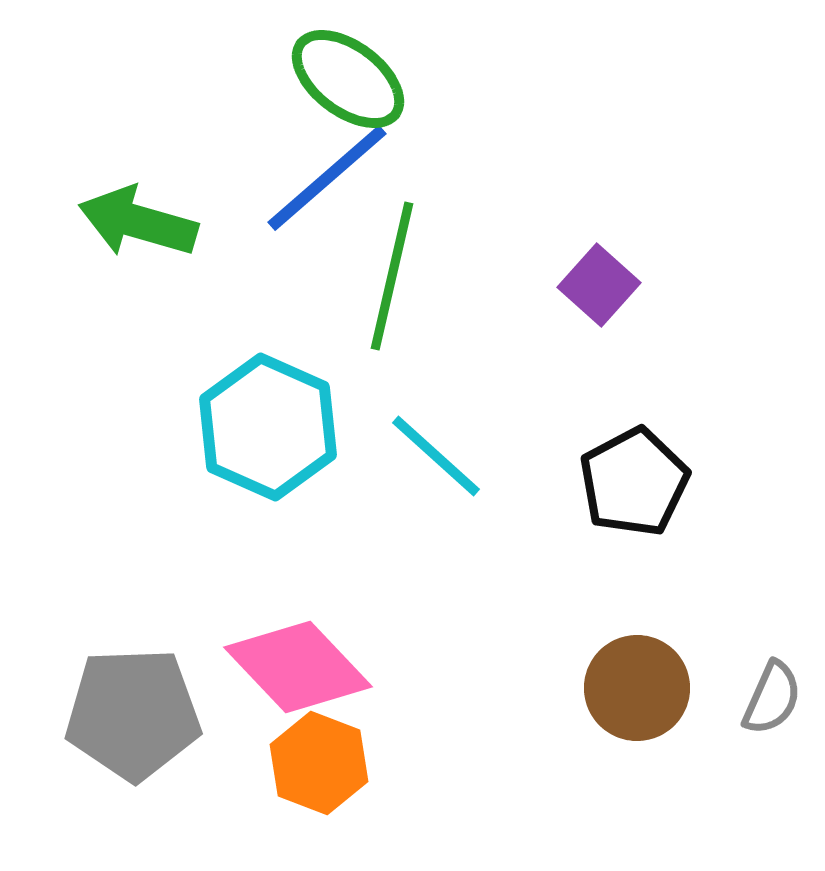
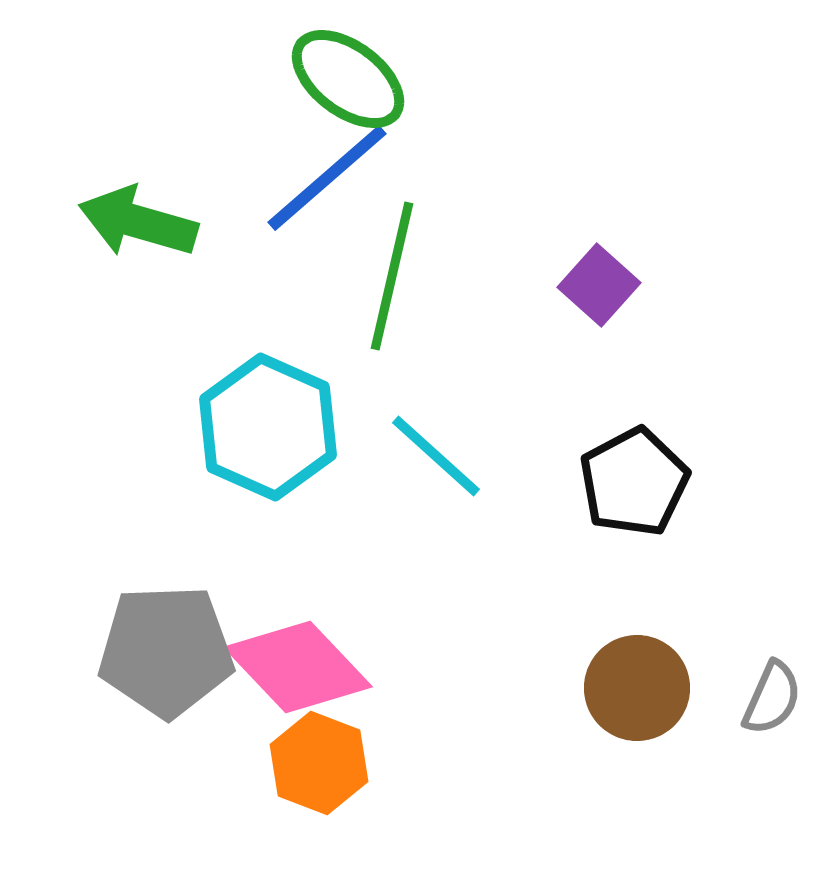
gray pentagon: moved 33 px right, 63 px up
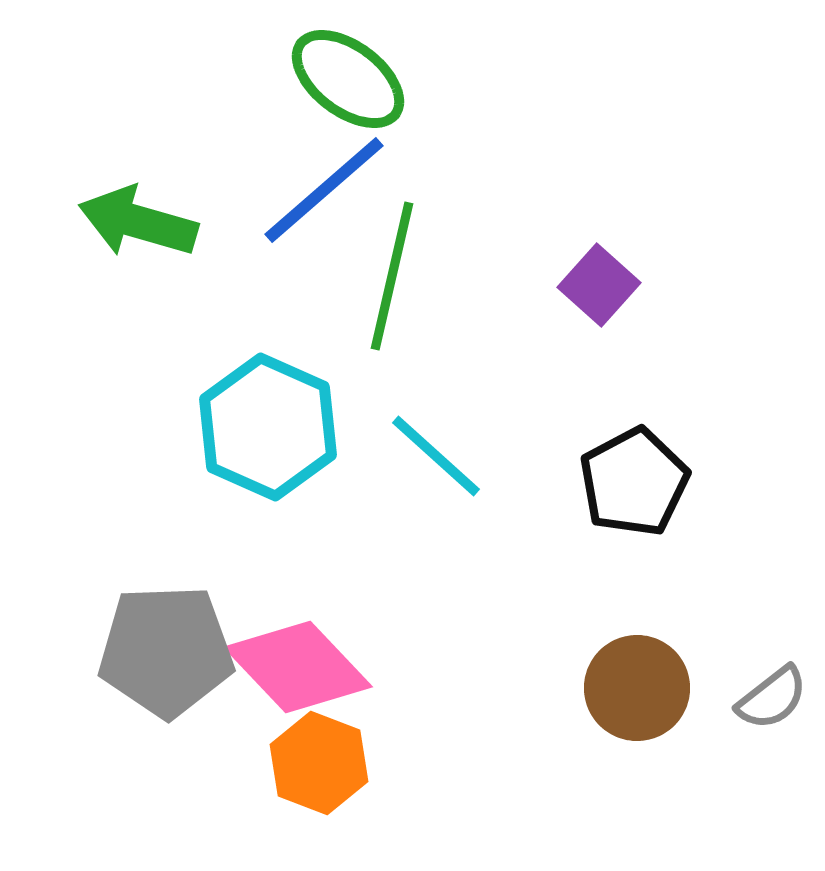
blue line: moved 3 px left, 12 px down
gray semicircle: rotated 28 degrees clockwise
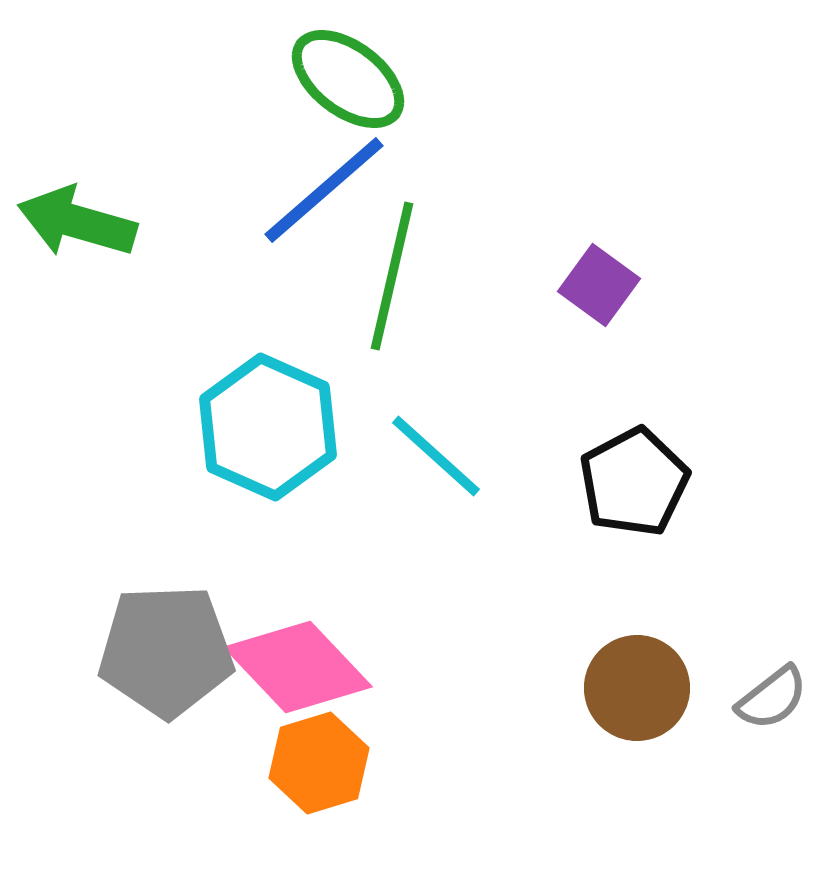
green arrow: moved 61 px left
purple square: rotated 6 degrees counterclockwise
orange hexagon: rotated 22 degrees clockwise
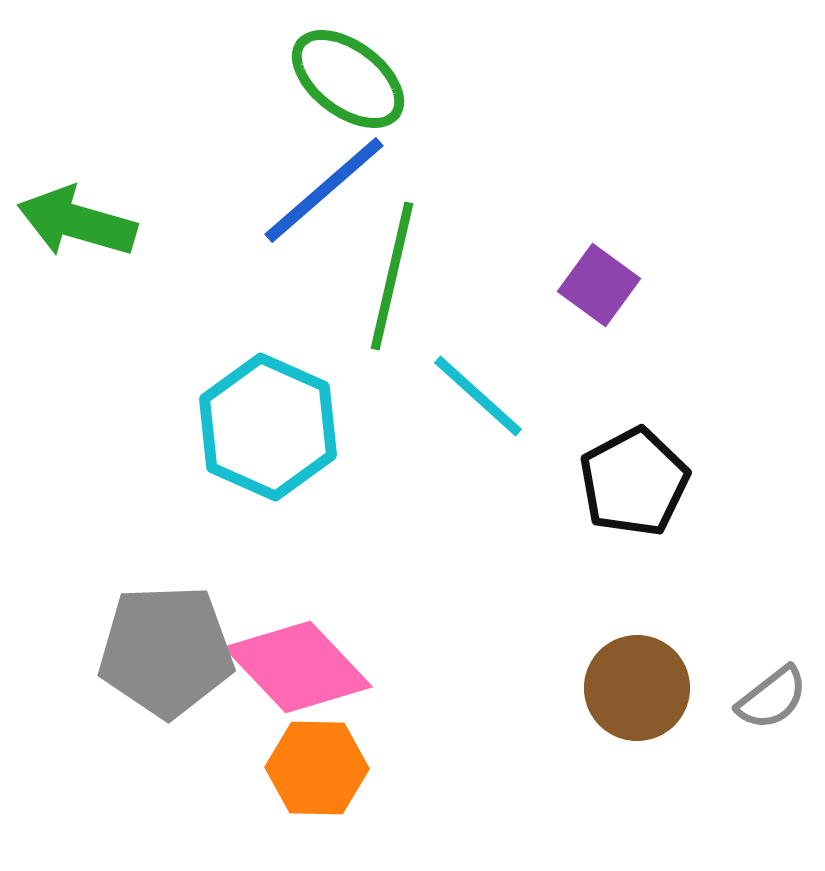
cyan line: moved 42 px right, 60 px up
orange hexagon: moved 2 px left, 5 px down; rotated 18 degrees clockwise
